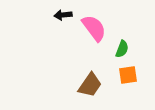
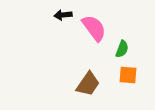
orange square: rotated 12 degrees clockwise
brown trapezoid: moved 2 px left, 1 px up
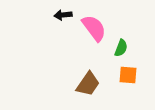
green semicircle: moved 1 px left, 1 px up
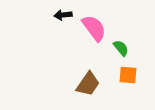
green semicircle: rotated 60 degrees counterclockwise
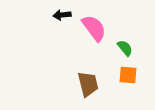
black arrow: moved 1 px left
green semicircle: moved 4 px right
brown trapezoid: rotated 48 degrees counterclockwise
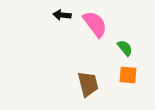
black arrow: rotated 12 degrees clockwise
pink semicircle: moved 1 px right, 4 px up
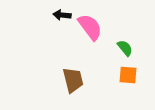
pink semicircle: moved 5 px left, 3 px down
brown trapezoid: moved 15 px left, 4 px up
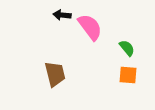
green semicircle: moved 2 px right
brown trapezoid: moved 18 px left, 6 px up
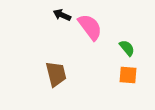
black arrow: rotated 18 degrees clockwise
brown trapezoid: moved 1 px right
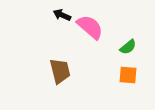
pink semicircle: rotated 12 degrees counterclockwise
green semicircle: moved 1 px right, 1 px up; rotated 90 degrees clockwise
brown trapezoid: moved 4 px right, 3 px up
